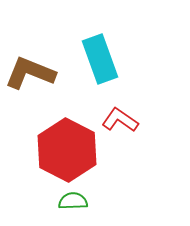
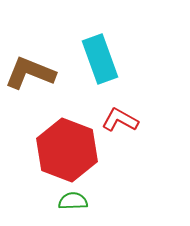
red L-shape: rotated 6 degrees counterclockwise
red hexagon: rotated 6 degrees counterclockwise
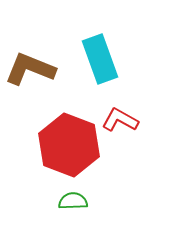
brown L-shape: moved 4 px up
red hexagon: moved 2 px right, 5 px up
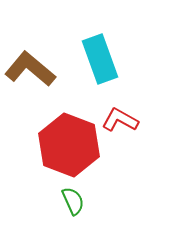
brown L-shape: rotated 18 degrees clockwise
green semicircle: rotated 68 degrees clockwise
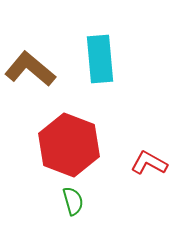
cyan rectangle: rotated 15 degrees clockwise
red L-shape: moved 29 px right, 43 px down
green semicircle: rotated 8 degrees clockwise
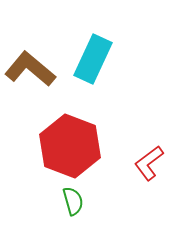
cyan rectangle: moved 7 px left; rotated 30 degrees clockwise
red hexagon: moved 1 px right, 1 px down
red L-shape: rotated 66 degrees counterclockwise
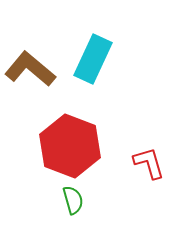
red L-shape: rotated 111 degrees clockwise
green semicircle: moved 1 px up
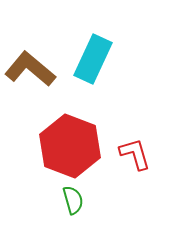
red L-shape: moved 14 px left, 9 px up
